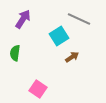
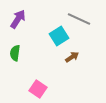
purple arrow: moved 5 px left
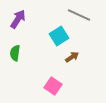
gray line: moved 4 px up
pink square: moved 15 px right, 3 px up
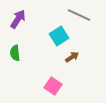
green semicircle: rotated 14 degrees counterclockwise
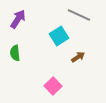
brown arrow: moved 6 px right
pink square: rotated 12 degrees clockwise
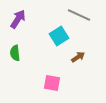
pink square: moved 1 px left, 3 px up; rotated 36 degrees counterclockwise
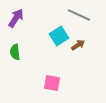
purple arrow: moved 2 px left, 1 px up
green semicircle: moved 1 px up
brown arrow: moved 12 px up
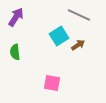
purple arrow: moved 1 px up
